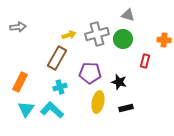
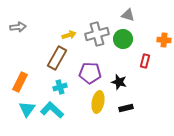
cyan triangle: moved 1 px right
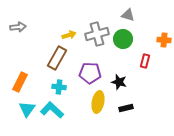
cyan cross: moved 1 px left; rotated 24 degrees clockwise
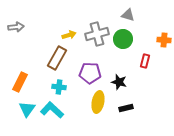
gray arrow: moved 2 px left
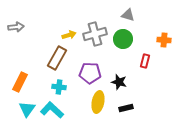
gray cross: moved 2 px left
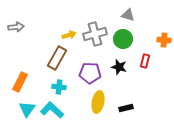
black star: moved 15 px up
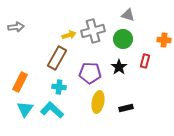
gray cross: moved 2 px left, 3 px up
black star: rotated 21 degrees clockwise
cyan triangle: moved 2 px left
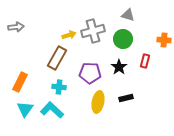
black rectangle: moved 10 px up
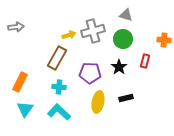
gray triangle: moved 2 px left
cyan L-shape: moved 7 px right, 2 px down
